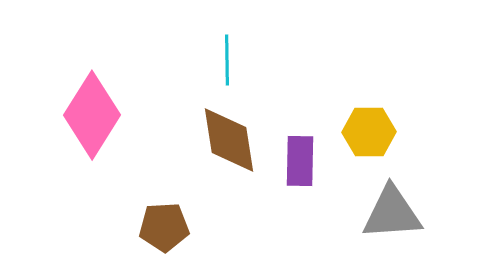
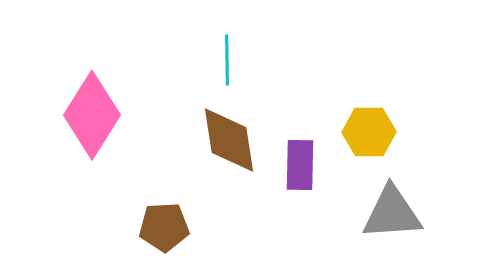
purple rectangle: moved 4 px down
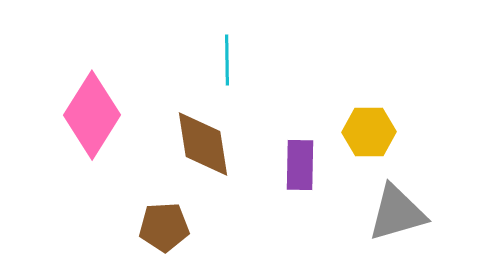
brown diamond: moved 26 px left, 4 px down
gray triangle: moved 5 px right; rotated 12 degrees counterclockwise
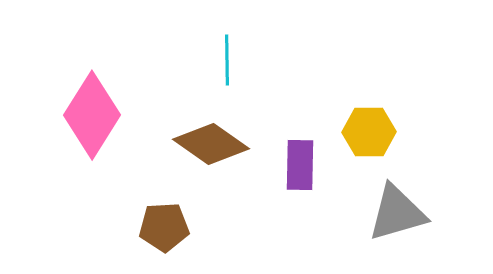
brown diamond: moved 8 px right; rotated 46 degrees counterclockwise
